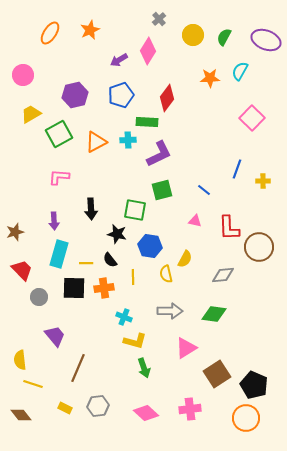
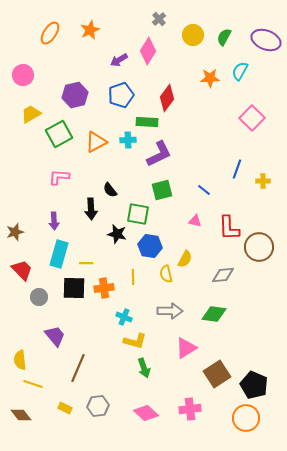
green square at (135, 210): moved 3 px right, 4 px down
black semicircle at (110, 260): moved 70 px up
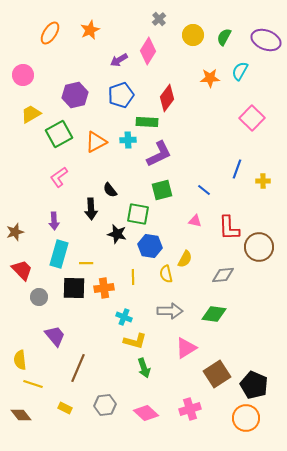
pink L-shape at (59, 177): rotated 40 degrees counterclockwise
gray hexagon at (98, 406): moved 7 px right, 1 px up
pink cross at (190, 409): rotated 10 degrees counterclockwise
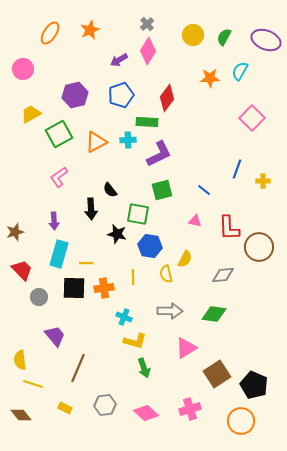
gray cross at (159, 19): moved 12 px left, 5 px down
pink circle at (23, 75): moved 6 px up
orange circle at (246, 418): moved 5 px left, 3 px down
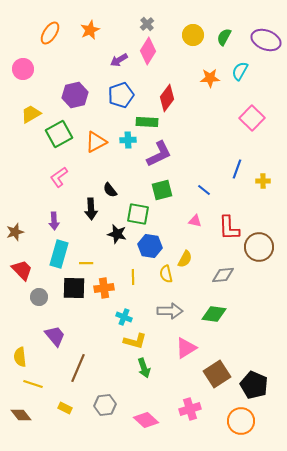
yellow semicircle at (20, 360): moved 3 px up
pink diamond at (146, 413): moved 7 px down
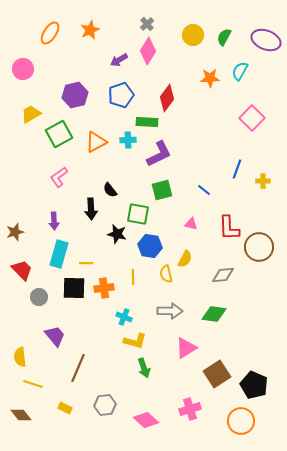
pink triangle at (195, 221): moved 4 px left, 3 px down
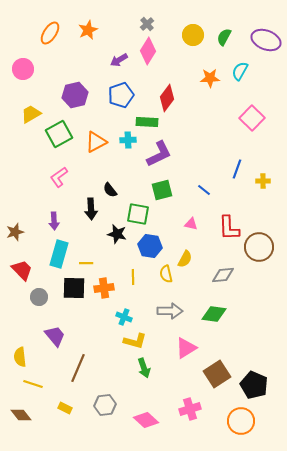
orange star at (90, 30): moved 2 px left
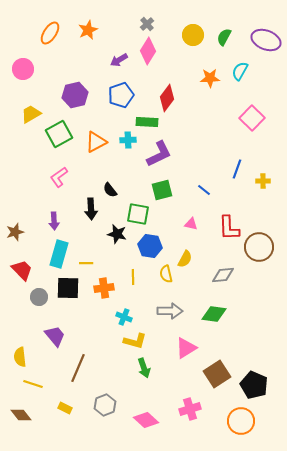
black square at (74, 288): moved 6 px left
gray hexagon at (105, 405): rotated 15 degrees counterclockwise
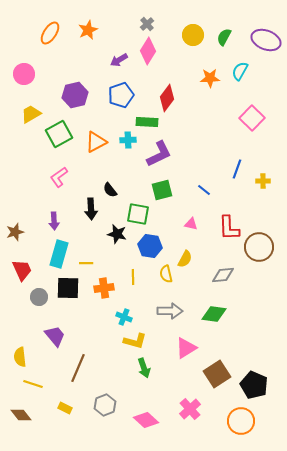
pink circle at (23, 69): moved 1 px right, 5 px down
red trapezoid at (22, 270): rotated 20 degrees clockwise
pink cross at (190, 409): rotated 25 degrees counterclockwise
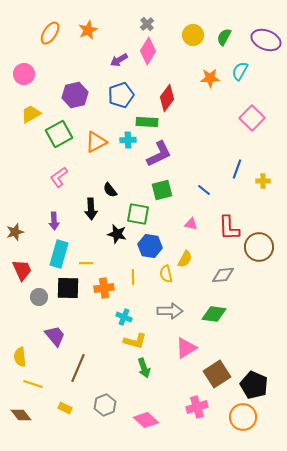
pink cross at (190, 409): moved 7 px right, 2 px up; rotated 25 degrees clockwise
orange circle at (241, 421): moved 2 px right, 4 px up
